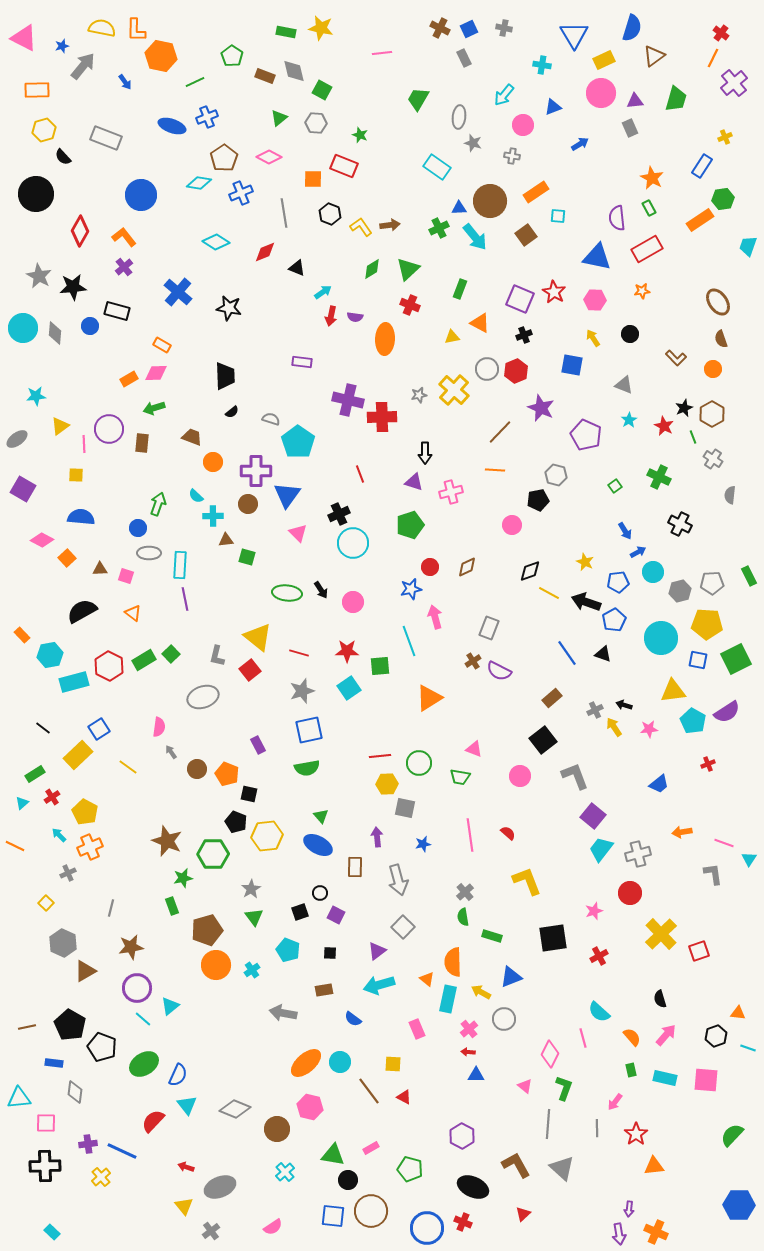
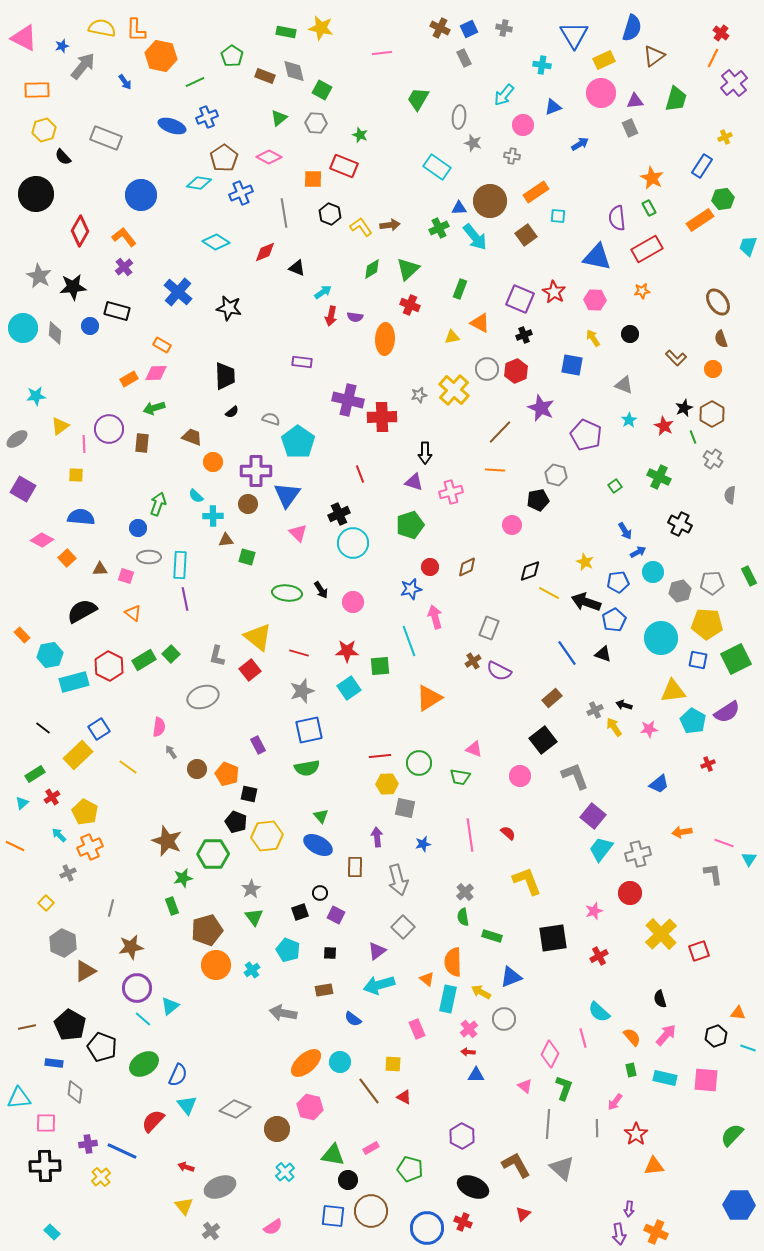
gray ellipse at (149, 553): moved 4 px down
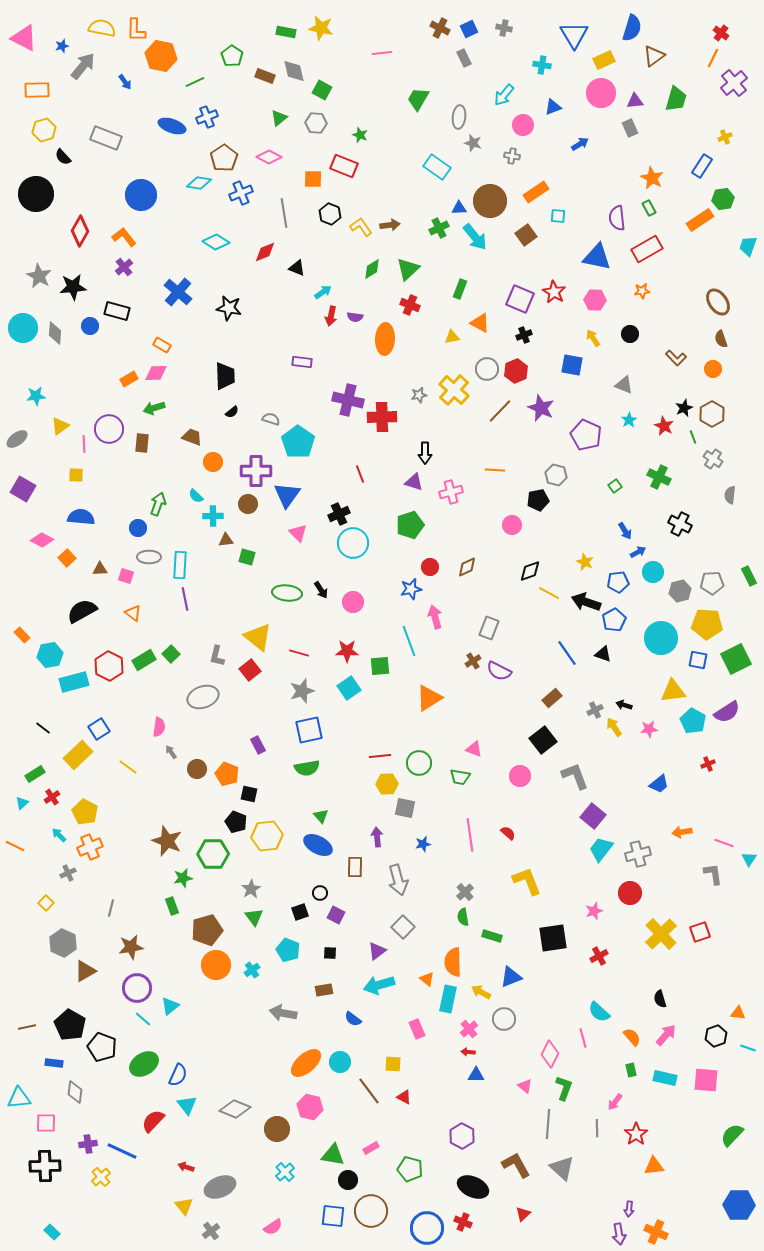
brown line at (500, 432): moved 21 px up
red square at (699, 951): moved 1 px right, 19 px up
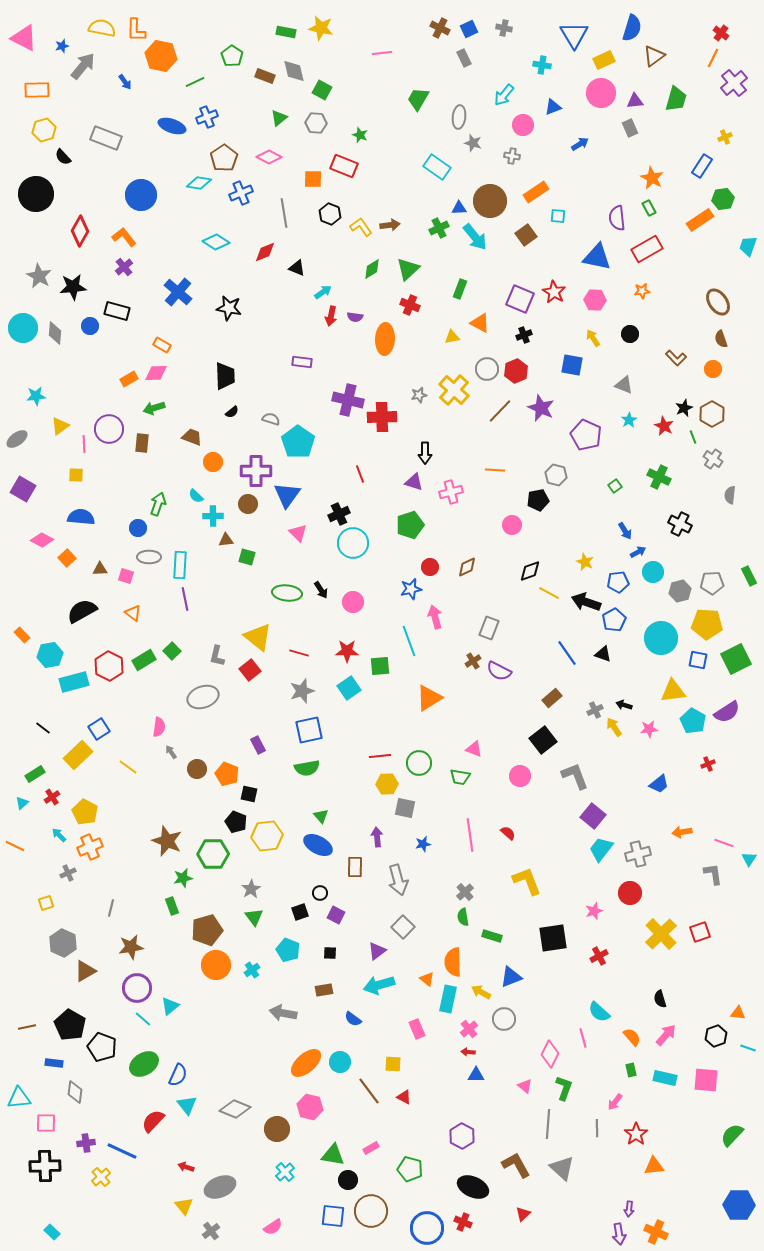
green square at (171, 654): moved 1 px right, 3 px up
yellow square at (46, 903): rotated 28 degrees clockwise
purple cross at (88, 1144): moved 2 px left, 1 px up
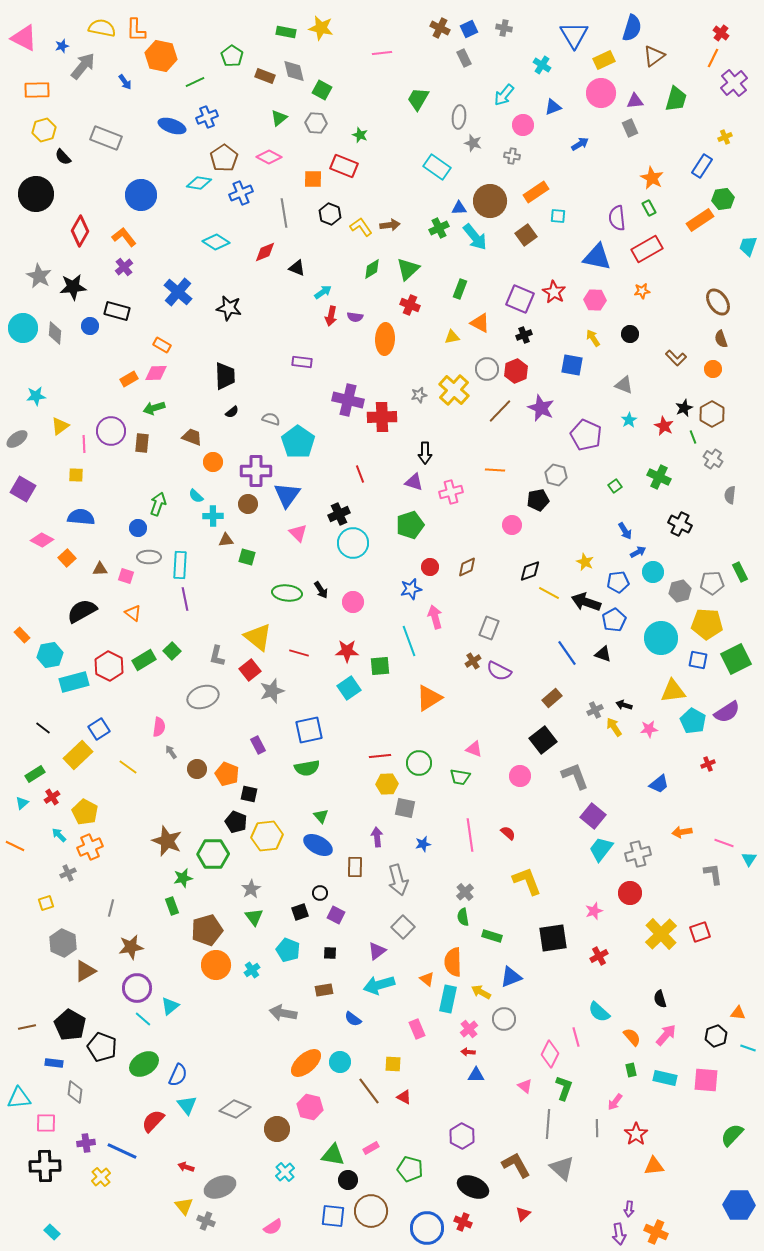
cyan cross at (542, 65): rotated 24 degrees clockwise
purple circle at (109, 429): moved 2 px right, 2 px down
green rectangle at (749, 576): moved 9 px left, 4 px up
gray star at (302, 691): moved 30 px left
pink line at (583, 1038): moved 7 px left, 1 px up
gray cross at (211, 1231): moved 5 px left, 10 px up; rotated 30 degrees counterclockwise
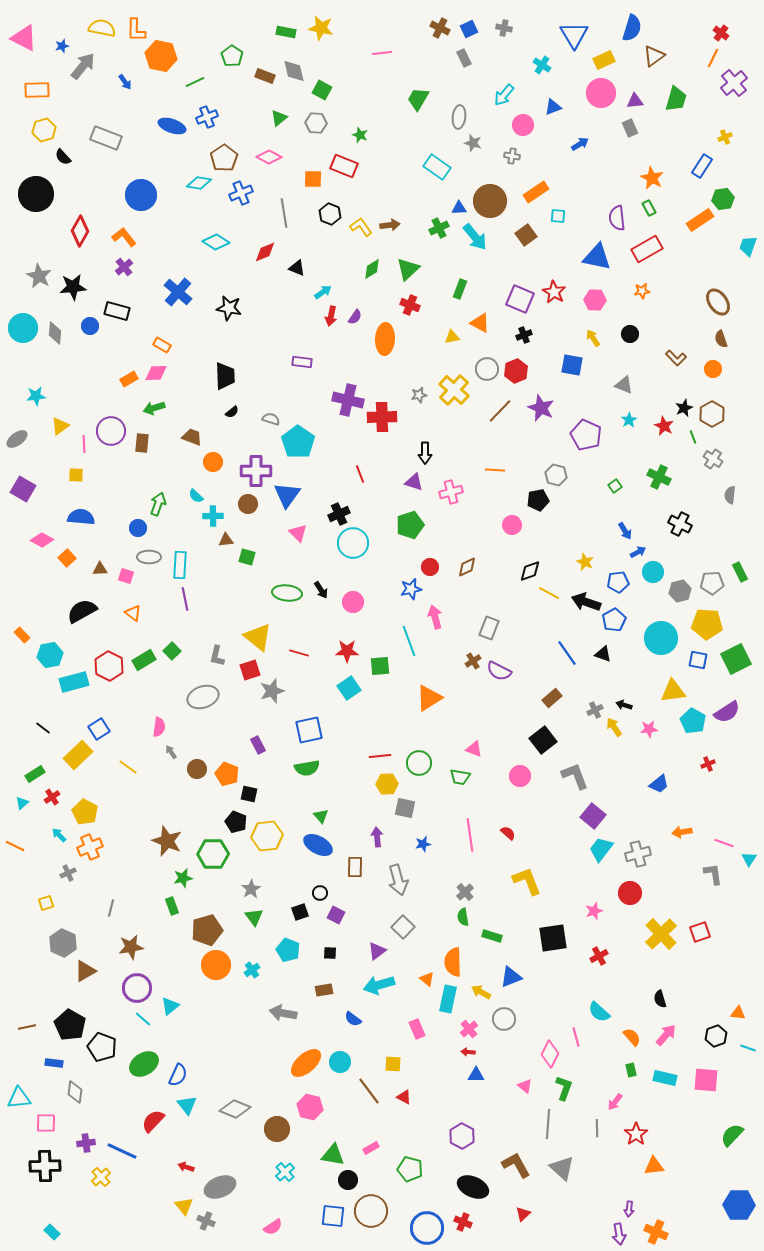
purple semicircle at (355, 317): rotated 63 degrees counterclockwise
red square at (250, 670): rotated 20 degrees clockwise
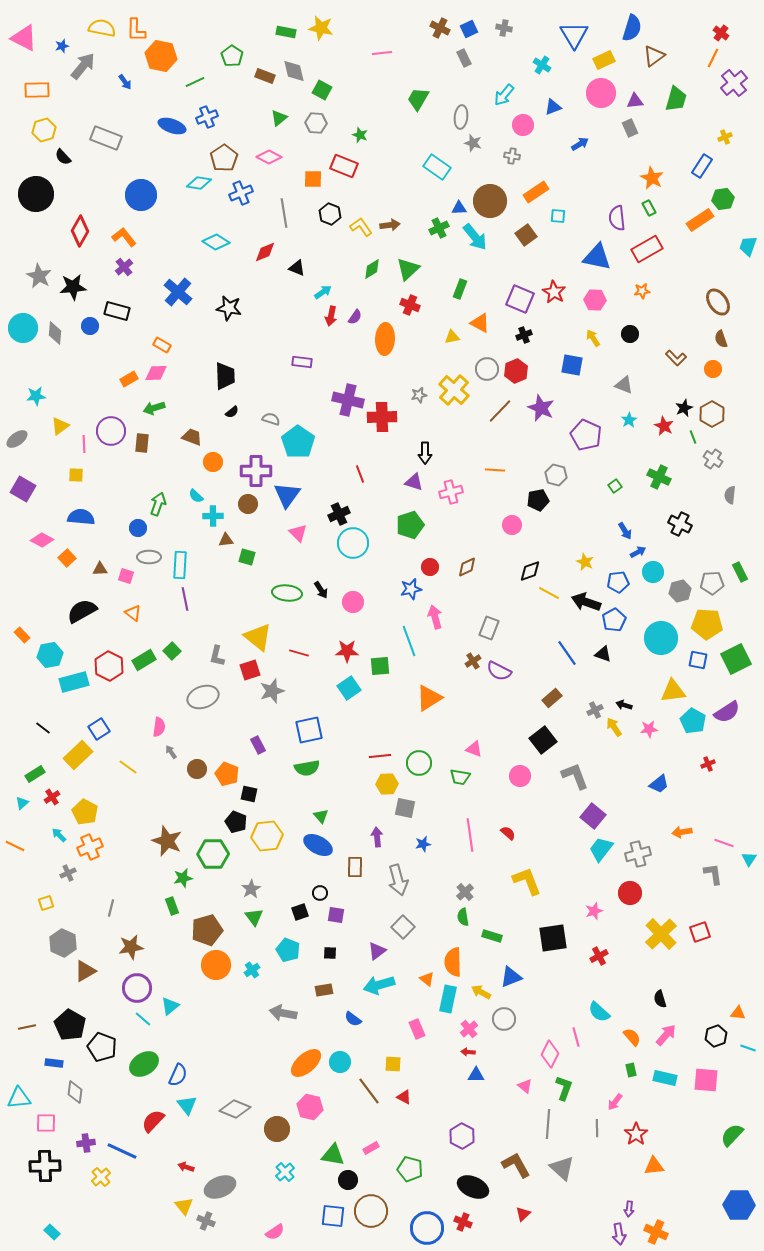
gray ellipse at (459, 117): moved 2 px right
purple square at (336, 915): rotated 18 degrees counterclockwise
pink semicircle at (273, 1227): moved 2 px right, 5 px down
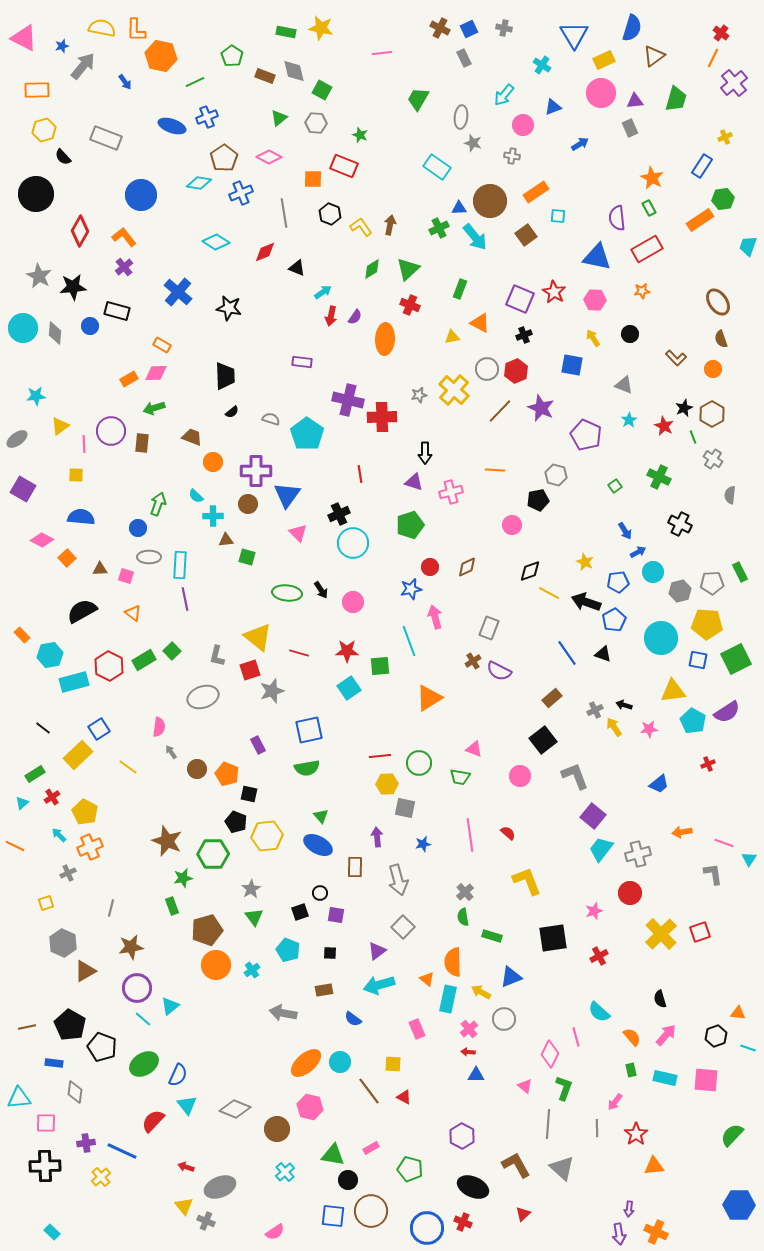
brown arrow at (390, 225): rotated 72 degrees counterclockwise
cyan pentagon at (298, 442): moved 9 px right, 8 px up
red line at (360, 474): rotated 12 degrees clockwise
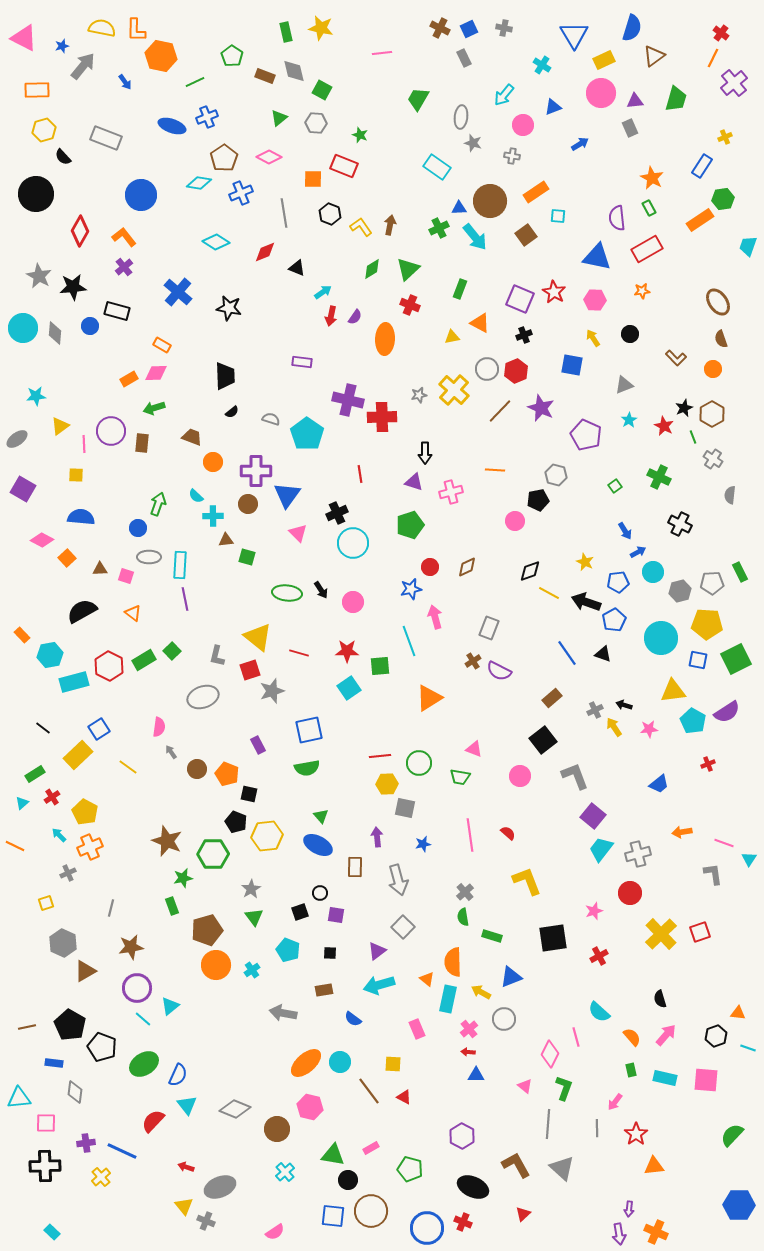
green rectangle at (286, 32): rotated 66 degrees clockwise
gray triangle at (624, 385): rotated 42 degrees counterclockwise
black cross at (339, 514): moved 2 px left, 1 px up
pink circle at (512, 525): moved 3 px right, 4 px up
